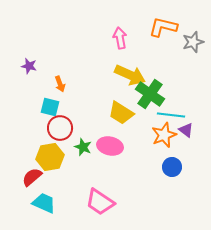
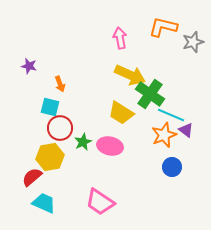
cyan line: rotated 16 degrees clockwise
green star: moved 5 px up; rotated 24 degrees clockwise
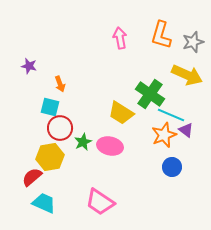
orange L-shape: moved 2 px left, 8 px down; rotated 88 degrees counterclockwise
yellow arrow: moved 57 px right
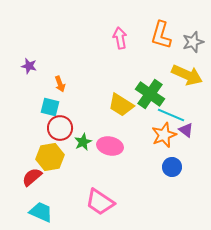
yellow trapezoid: moved 8 px up
cyan trapezoid: moved 3 px left, 9 px down
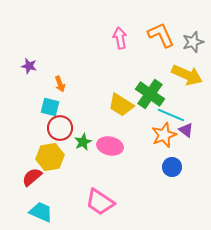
orange L-shape: rotated 140 degrees clockwise
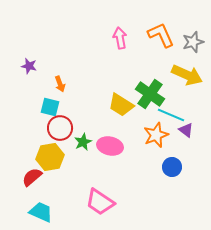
orange star: moved 8 px left
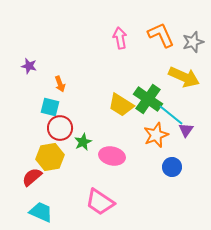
yellow arrow: moved 3 px left, 2 px down
green cross: moved 2 px left, 5 px down
cyan line: rotated 16 degrees clockwise
purple triangle: rotated 28 degrees clockwise
pink ellipse: moved 2 px right, 10 px down
